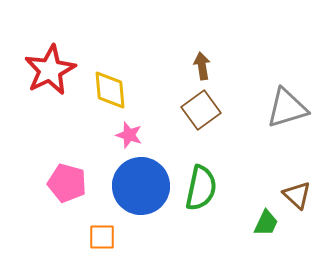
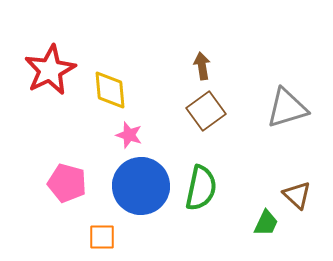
brown square: moved 5 px right, 1 px down
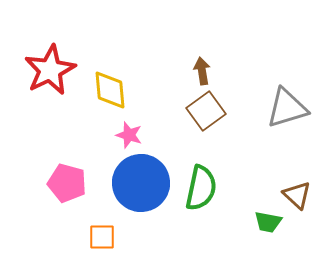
brown arrow: moved 5 px down
blue circle: moved 3 px up
green trapezoid: moved 2 px right, 1 px up; rotated 76 degrees clockwise
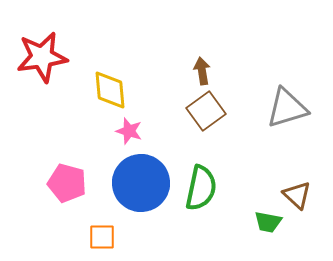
red star: moved 8 px left, 13 px up; rotated 18 degrees clockwise
pink star: moved 4 px up
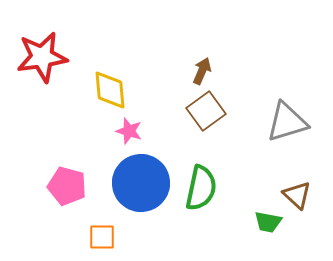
brown arrow: rotated 32 degrees clockwise
gray triangle: moved 14 px down
pink pentagon: moved 3 px down
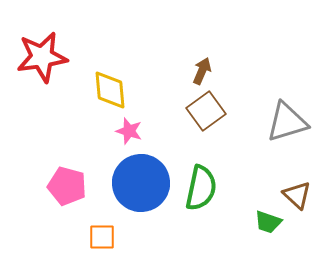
green trapezoid: rotated 8 degrees clockwise
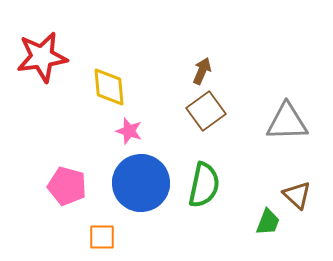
yellow diamond: moved 1 px left, 3 px up
gray triangle: rotated 15 degrees clockwise
green semicircle: moved 3 px right, 3 px up
green trapezoid: rotated 88 degrees counterclockwise
